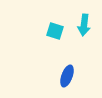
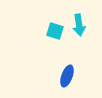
cyan arrow: moved 5 px left; rotated 15 degrees counterclockwise
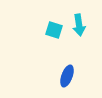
cyan square: moved 1 px left, 1 px up
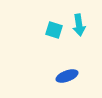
blue ellipse: rotated 50 degrees clockwise
